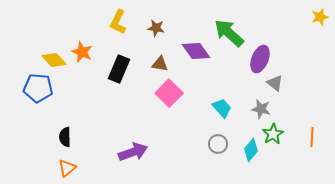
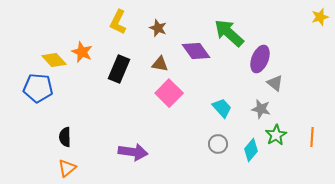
brown star: moved 2 px right; rotated 12 degrees clockwise
green star: moved 3 px right, 1 px down
purple arrow: rotated 28 degrees clockwise
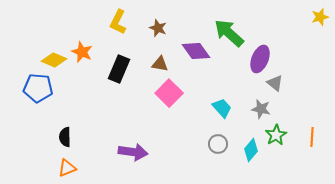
yellow diamond: rotated 25 degrees counterclockwise
orange triangle: rotated 18 degrees clockwise
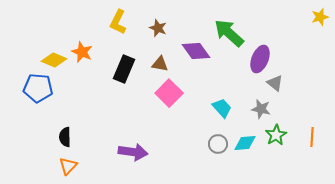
black rectangle: moved 5 px right
cyan diamond: moved 6 px left, 7 px up; rotated 45 degrees clockwise
orange triangle: moved 1 px right, 2 px up; rotated 24 degrees counterclockwise
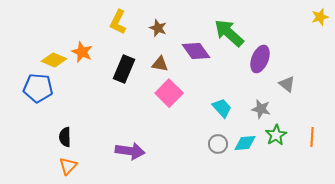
gray triangle: moved 12 px right, 1 px down
purple arrow: moved 3 px left, 1 px up
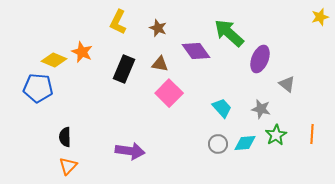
orange line: moved 3 px up
